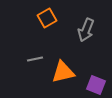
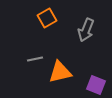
orange triangle: moved 3 px left
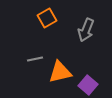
purple square: moved 8 px left; rotated 18 degrees clockwise
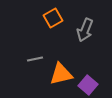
orange square: moved 6 px right
gray arrow: moved 1 px left
orange triangle: moved 1 px right, 2 px down
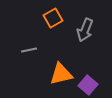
gray line: moved 6 px left, 9 px up
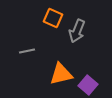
orange square: rotated 36 degrees counterclockwise
gray arrow: moved 8 px left, 1 px down
gray line: moved 2 px left, 1 px down
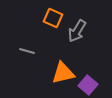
gray arrow: rotated 10 degrees clockwise
gray line: rotated 28 degrees clockwise
orange triangle: moved 2 px right, 1 px up
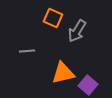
gray line: rotated 21 degrees counterclockwise
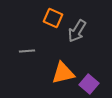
purple square: moved 1 px right, 1 px up
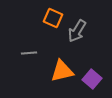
gray line: moved 2 px right, 2 px down
orange triangle: moved 1 px left, 2 px up
purple square: moved 3 px right, 5 px up
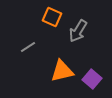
orange square: moved 1 px left, 1 px up
gray arrow: moved 1 px right
gray line: moved 1 px left, 6 px up; rotated 28 degrees counterclockwise
